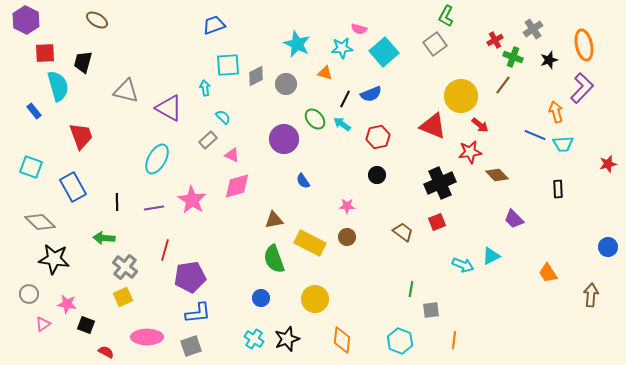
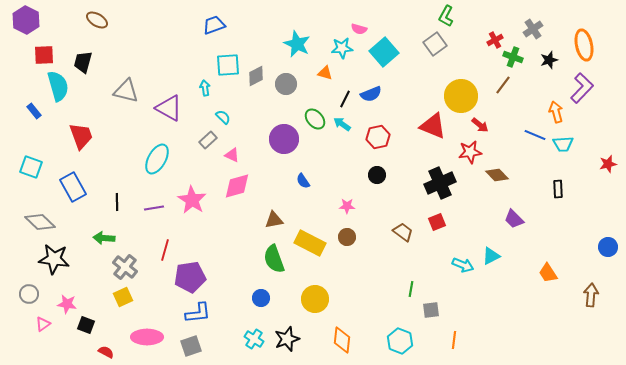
red square at (45, 53): moved 1 px left, 2 px down
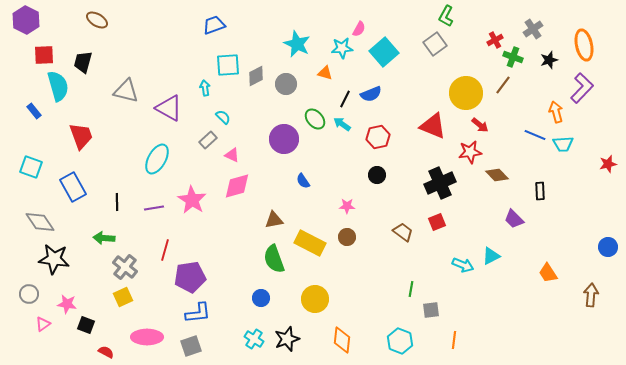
pink semicircle at (359, 29): rotated 77 degrees counterclockwise
yellow circle at (461, 96): moved 5 px right, 3 px up
black rectangle at (558, 189): moved 18 px left, 2 px down
gray diamond at (40, 222): rotated 12 degrees clockwise
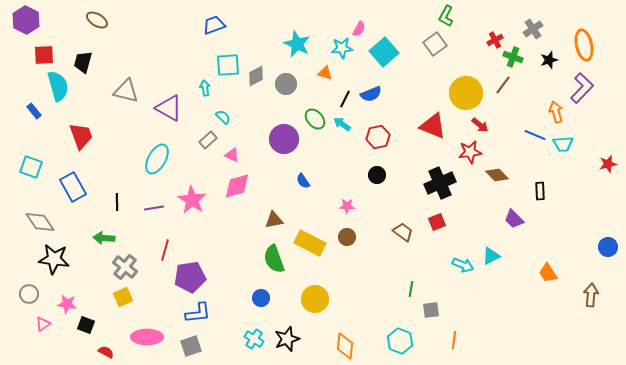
orange diamond at (342, 340): moved 3 px right, 6 px down
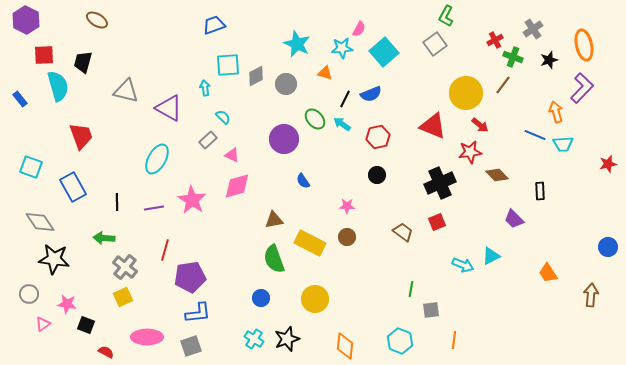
blue rectangle at (34, 111): moved 14 px left, 12 px up
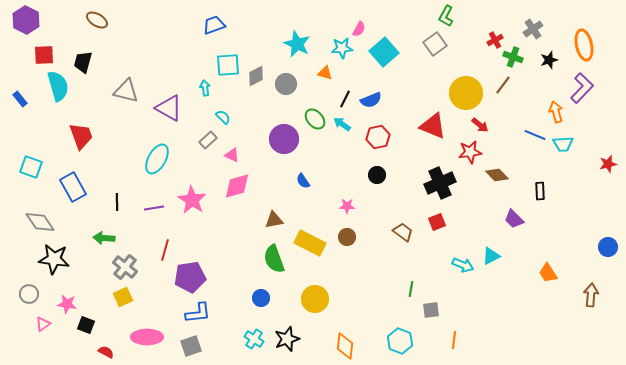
blue semicircle at (371, 94): moved 6 px down
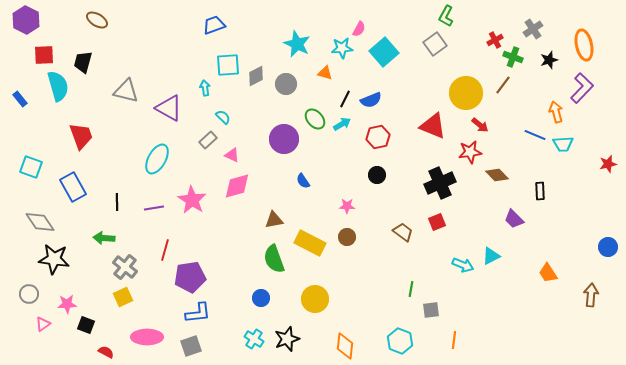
cyan arrow at (342, 124): rotated 114 degrees clockwise
pink star at (67, 304): rotated 12 degrees counterclockwise
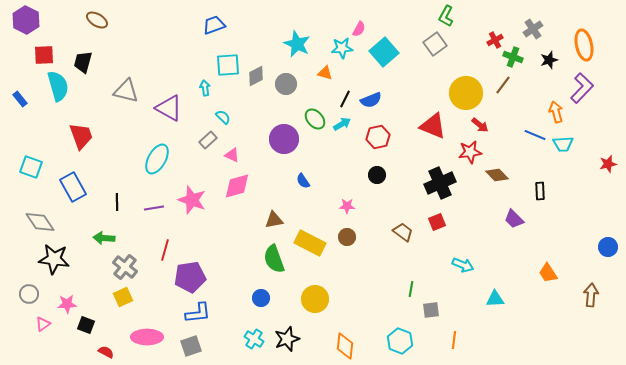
pink star at (192, 200): rotated 12 degrees counterclockwise
cyan triangle at (491, 256): moved 4 px right, 43 px down; rotated 24 degrees clockwise
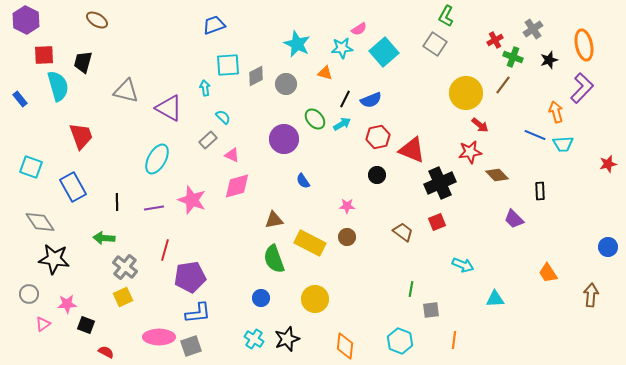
pink semicircle at (359, 29): rotated 28 degrees clockwise
gray square at (435, 44): rotated 20 degrees counterclockwise
red triangle at (433, 126): moved 21 px left, 24 px down
pink ellipse at (147, 337): moved 12 px right
